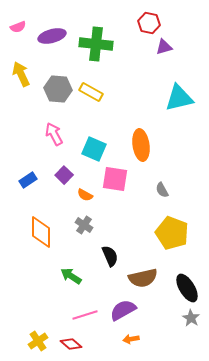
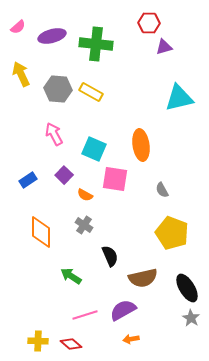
red hexagon: rotated 10 degrees counterclockwise
pink semicircle: rotated 21 degrees counterclockwise
yellow cross: rotated 36 degrees clockwise
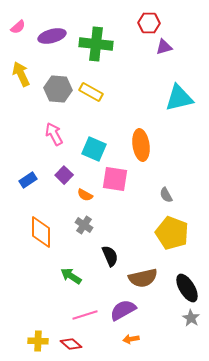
gray semicircle: moved 4 px right, 5 px down
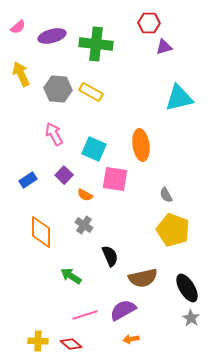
yellow pentagon: moved 1 px right, 3 px up
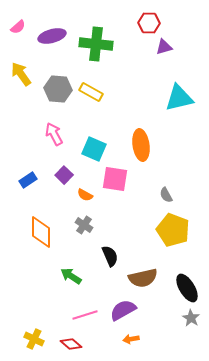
yellow arrow: rotated 10 degrees counterclockwise
yellow cross: moved 4 px left, 2 px up; rotated 24 degrees clockwise
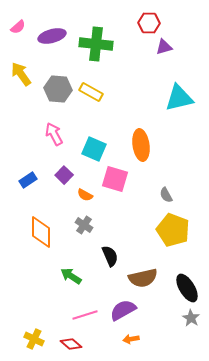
pink square: rotated 8 degrees clockwise
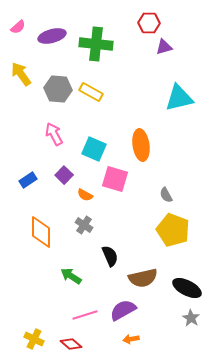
black ellipse: rotated 32 degrees counterclockwise
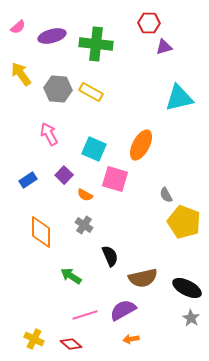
pink arrow: moved 5 px left
orange ellipse: rotated 36 degrees clockwise
yellow pentagon: moved 11 px right, 8 px up
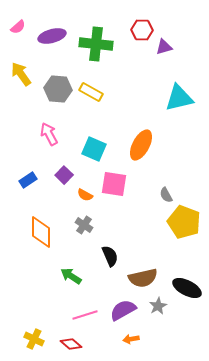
red hexagon: moved 7 px left, 7 px down
pink square: moved 1 px left, 5 px down; rotated 8 degrees counterclockwise
gray star: moved 33 px left, 12 px up; rotated 12 degrees clockwise
